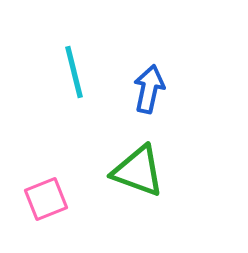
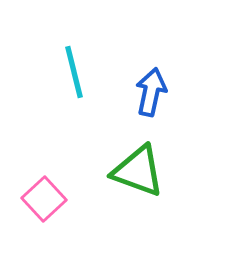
blue arrow: moved 2 px right, 3 px down
pink square: moved 2 px left; rotated 21 degrees counterclockwise
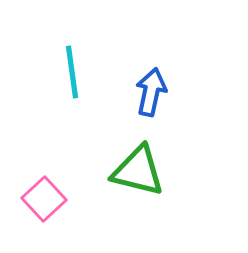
cyan line: moved 2 px left; rotated 6 degrees clockwise
green triangle: rotated 6 degrees counterclockwise
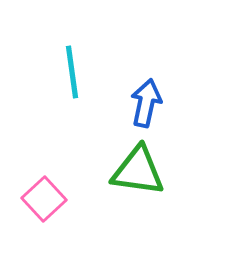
blue arrow: moved 5 px left, 11 px down
green triangle: rotated 6 degrees counterclockwise
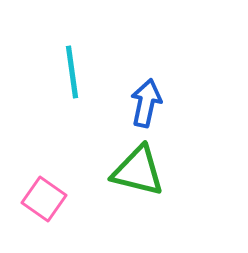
green triangle: rotated 6 degrees clockwise
pink square: rotated 12 degrees counterclockwise
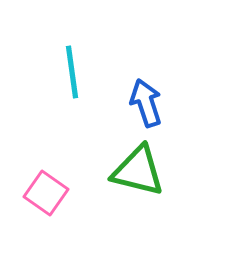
blue arrow: rotated 30 degrees counterclockwise
pink square: moved 2 px right, 6 px up
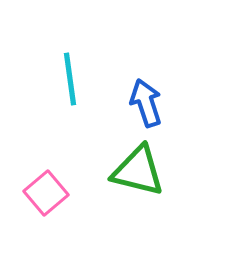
cyan line: moved 2 px left, 7 px down
pink square: rotated 15 degrees clockwise
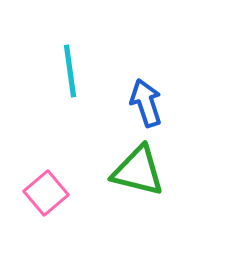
cyan line: moved 8 px up
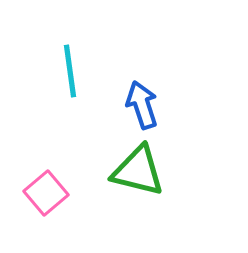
blue arrow: moved 4 px left, 2 px down
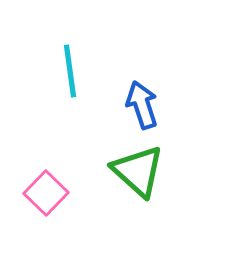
green triangle: rotated 28 degrees clockwise
pink square: rotated 6 degrees counterclockwise
